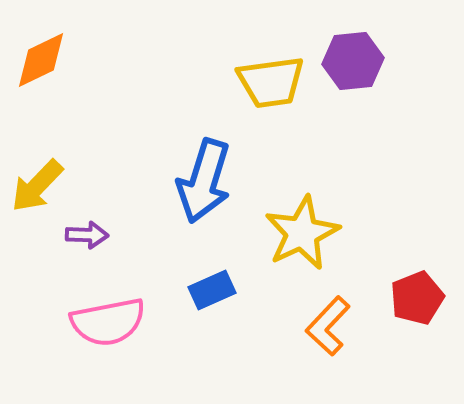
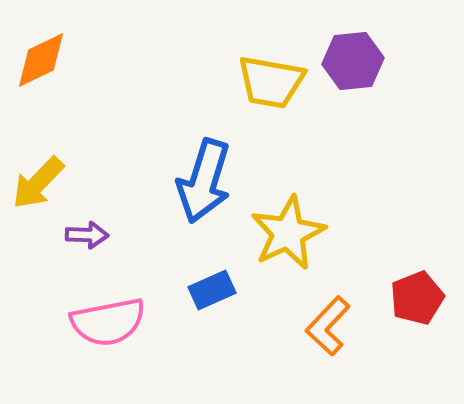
yellow trapezoid: rotated 18 degrees clockwise
yellow arrow: moved 1 px right, 3 px up
yellow star: moved 14 px left
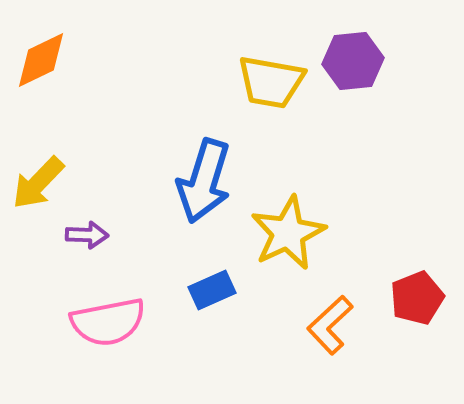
orange L-shape: moved 2 px right, 1 px up; rotated 4 degrees clockwise
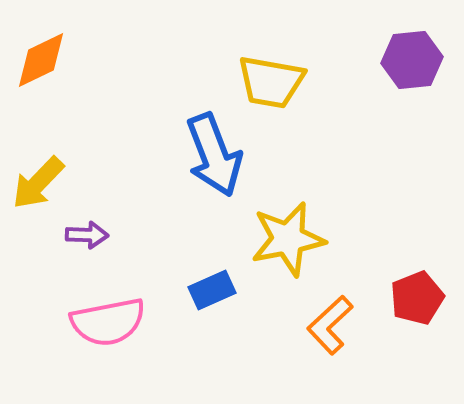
purple hexagon: moved 59 px right, 1 px up
blue arrow: moved 10 px right, 26 px up; rotated 38 degrees counterclockwise
yellow star: moved 6 px down; rotated 14 degrees clockwise
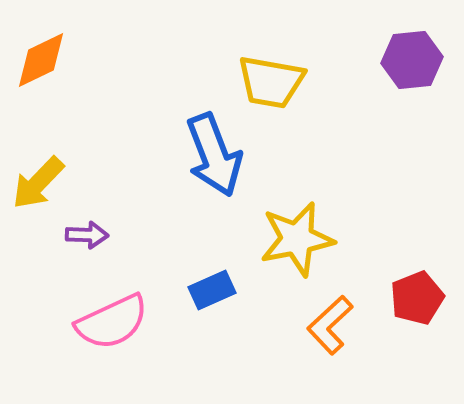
yellow star: moved 9 px right
pink semicircle: moved 4 px right; rotated 14 degrees counterclockwise
